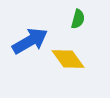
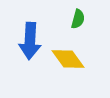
blue arrow: rotated 123 degrees clockwise
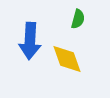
yellow diamond: moved 1 px left; rotated 16 degrees clockwise
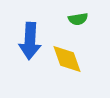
green semicircle: rotated 66 degrees clockwise
